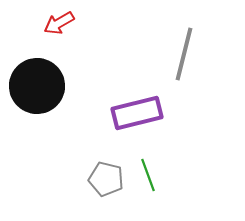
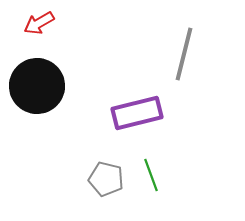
red arrow: moved 20 px left
green line: moved 3 px right
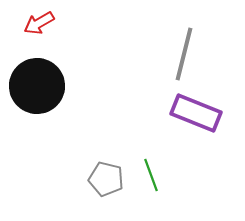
purple rectangle: moved 59 px right; rotated 36 degrees clockwise
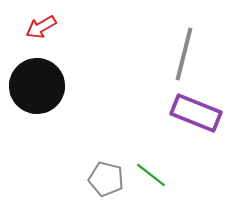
red arrow: moved 2 px right, 4 px down
green line: rotated 32 degrees counterclockwise
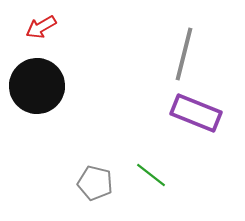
gray pentagon: moved 11 px left, 4 px down
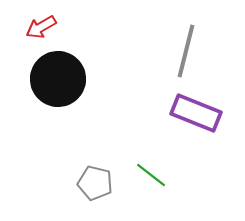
gray line: moved 2 px right, 3 px up
black circle: moved 21 px right, 7 px up
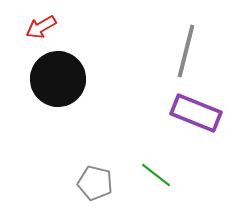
green line: moved 5 px right
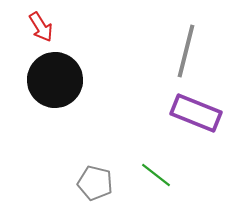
red arrow: rotated 92 degrees counterclockwise
black circle: moved 3 px left, 1 px down
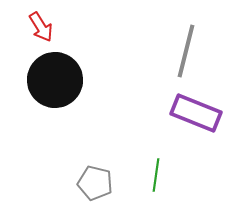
green line: rotated 60 degrees clockwise
